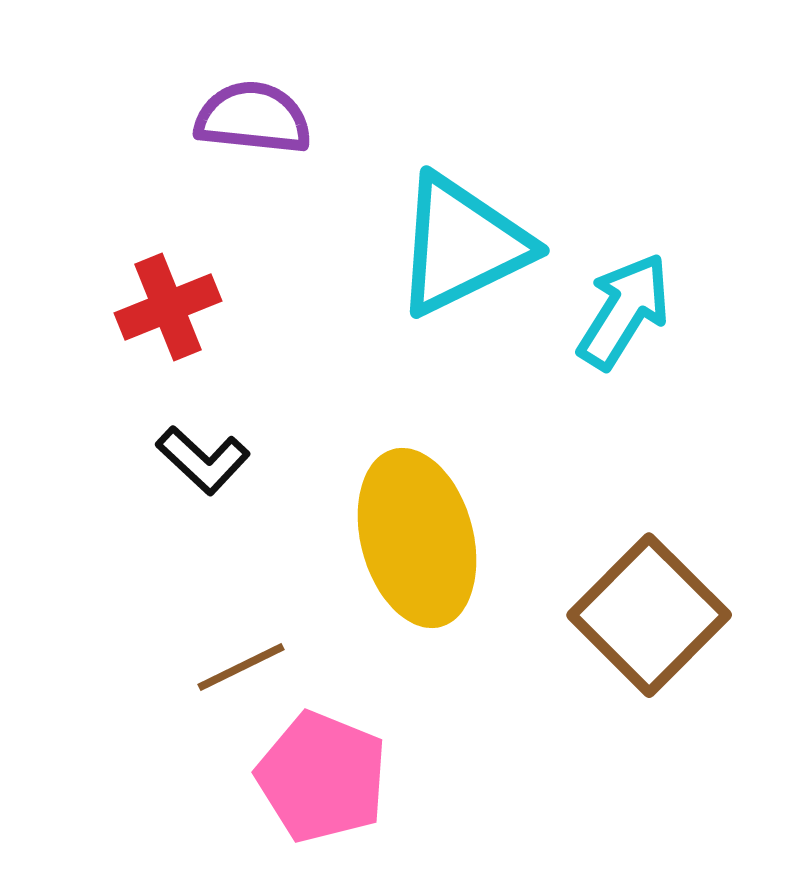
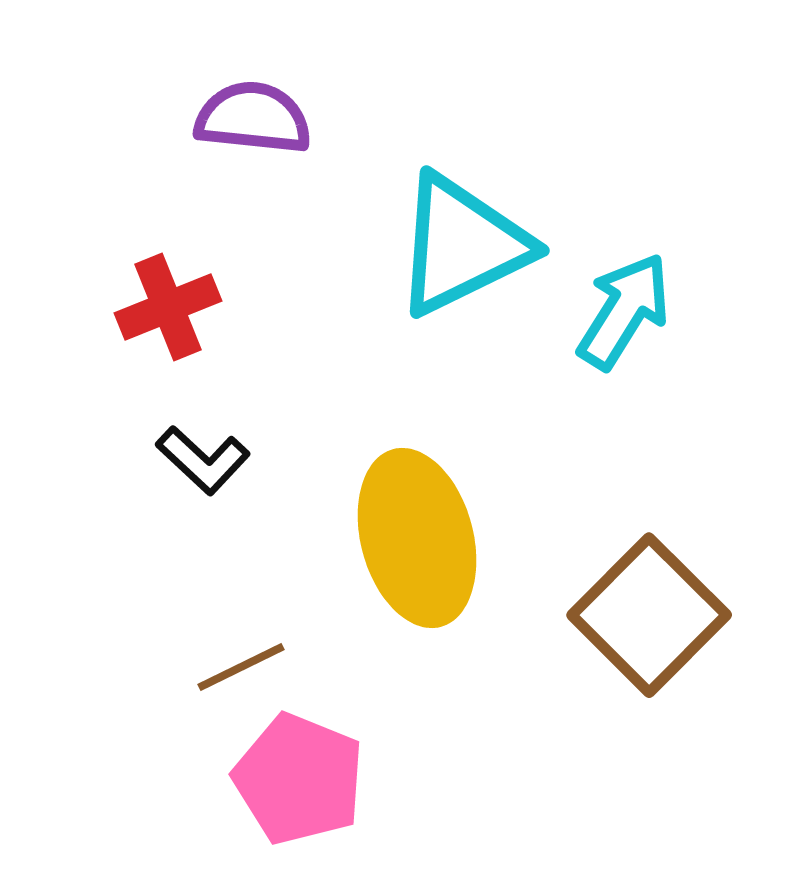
pink pentagon: moved 23 px left, 2 px down
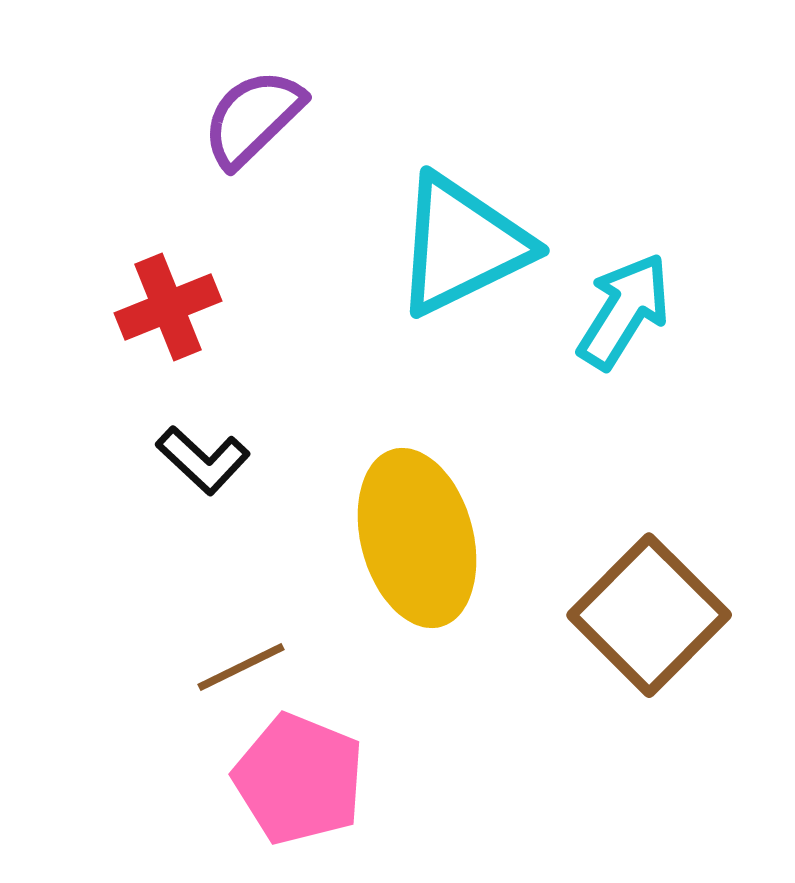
purple semicircle: rotated 50 degrees counterclockwise
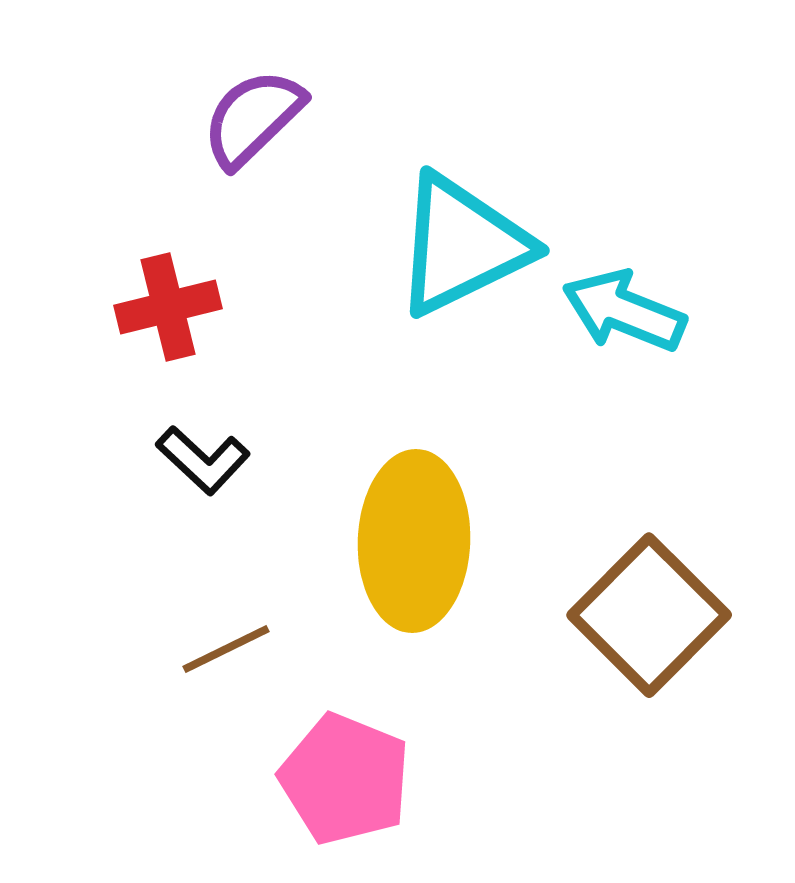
red cross: rotated 8 degrees clockwise
cyan arrow: rotated 100 degrees counterclockwise
yellow ellipse: moved 3 px left, 3 px down; rotated 17 degrees clockwise
brown line: moved 15 px left, 18 px up
pink pentagon: moved 46 px right
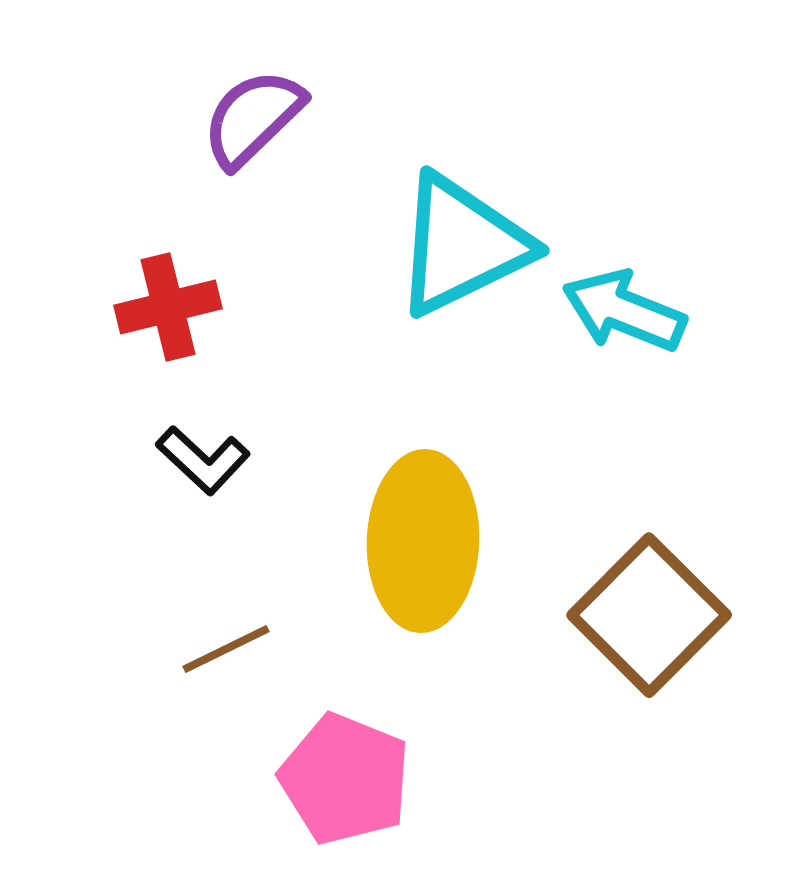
yellow ellipse: moved 9 px right
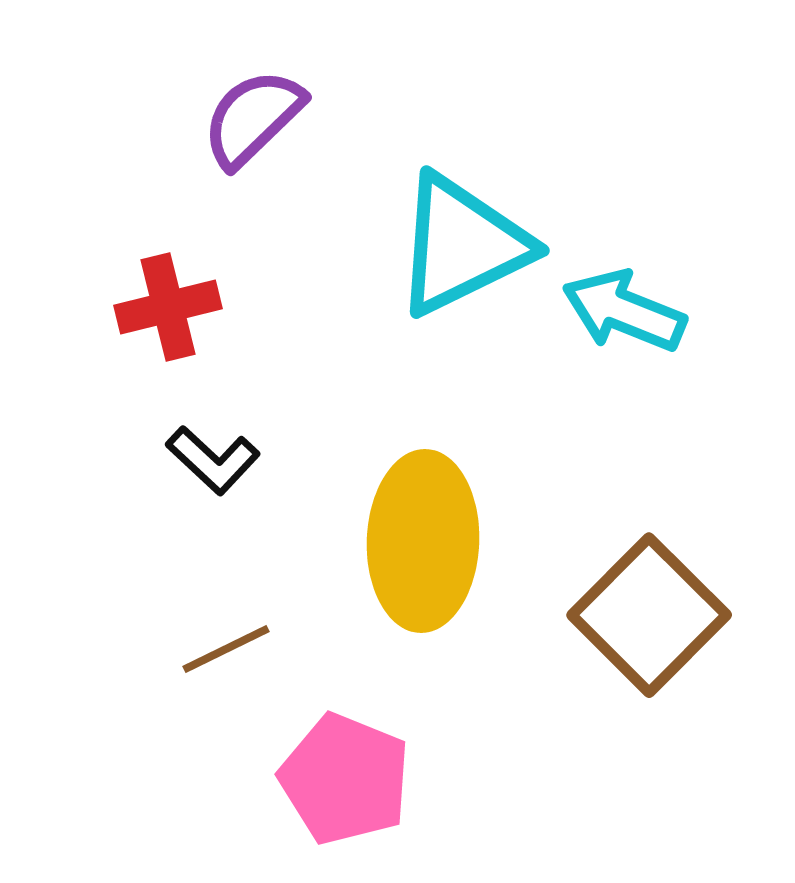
black L-shape: moved 10 px right
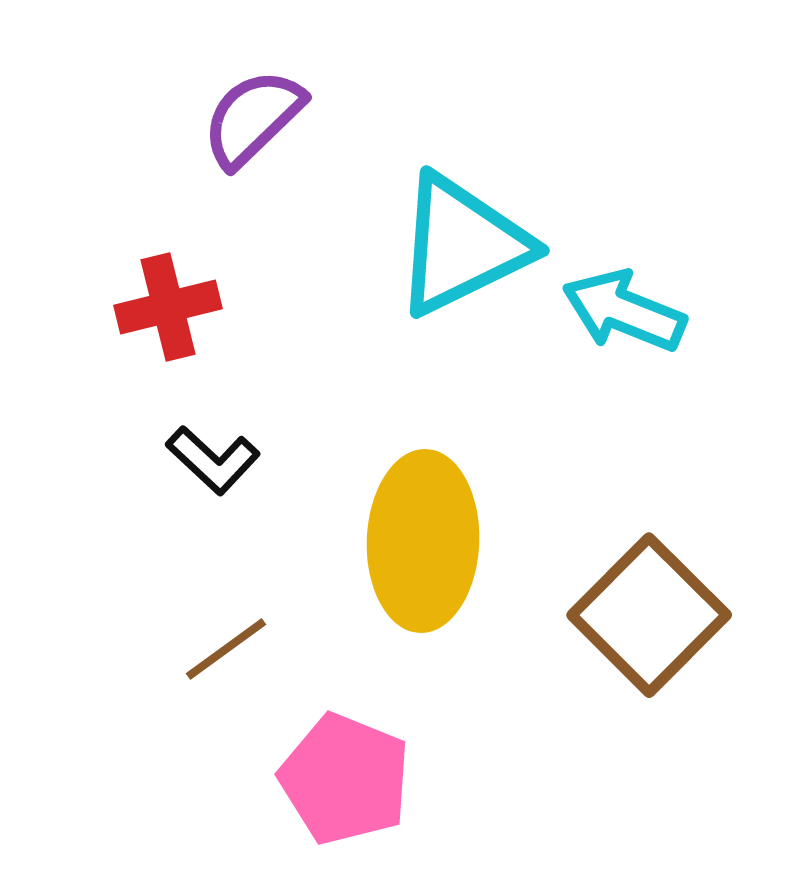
brown line: rotated 10 degrees counterclockwise
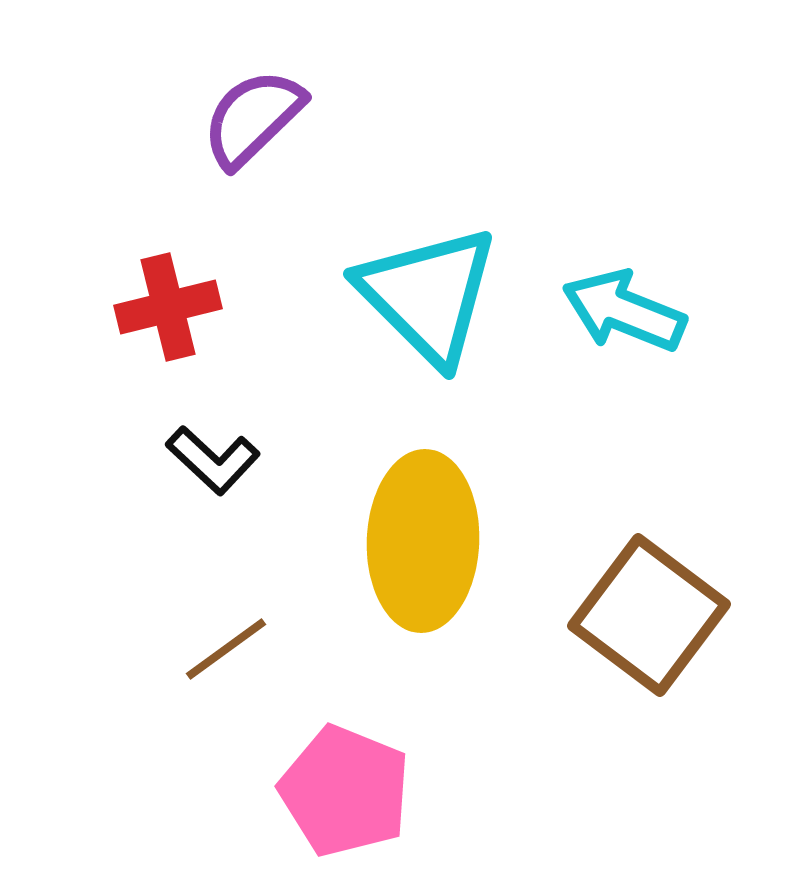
cyan triangle: moved 34 px left, 50 px down; rotated 49 degrees counterclockwise
brown square: rotated 8 degrees counterclockwise
pink pentagon: moved 12 px down
